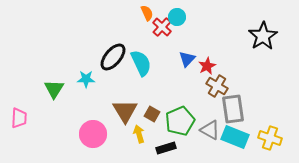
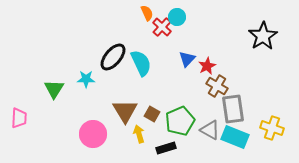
yellow cross: moved 2 px right, 10 px up
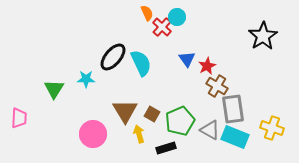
blue triangle: rotated 18 degrees counterclockwise
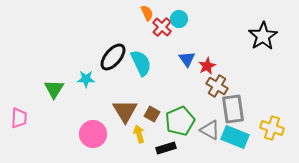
cyan circle: moved 2 px right, 2 px down
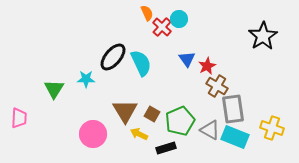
yellow arrow: rotated 48 degrees counterclockwise
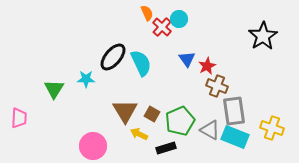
brown cross: rotated 10 degrees counterclockwise
gray rectangle: moved 1 px right, 2 px down
pink circle: moved 12 px down
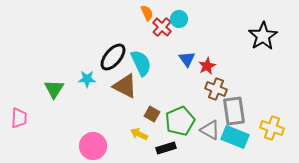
cyan star: moved 1 px right
brown cross: moved 1 px left, 3 px down
brown triangle: moved 25 px up; rotated 32 degrees counterclockwise
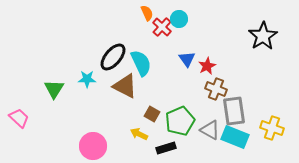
pink trapezoid: rotated 50 degrees counterclockwise
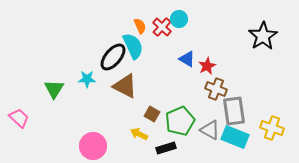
orange semicircle: moved 7 px left, 13 px down
blue triangle: rotated 24 degrees counterclockwise
cyan semicircle: moved 8 px left, 17 px up
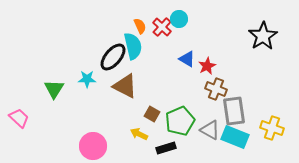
cyan semicircle: rotated 12 degrees clockwise
